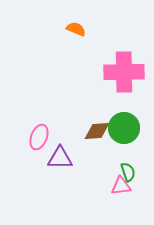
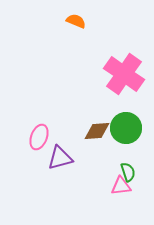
orange semicircle: moved 8 px up
pink cross: moved 2 px down; rotated 36 degrees clockwise
green circle: moved 2 px right
purple triangle: rotated 16 degrees counterclockwise
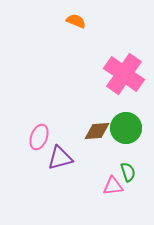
pink triangle: moved 8 px left
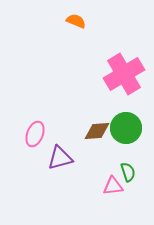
pink cross: rotated 24 degrees clockwise
pink ellipse: moved 4 px left, 3 px up
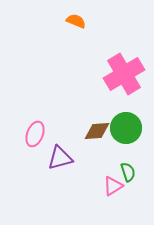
pink triangle: rotated 25 degrees counterclockwise
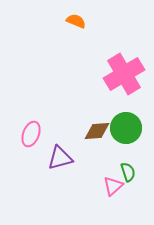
pink ellipse: moved 4 px left
pink triangle: rotated 10 degrees counterclockwise
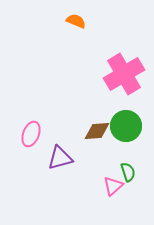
green circle: moved 2 px up
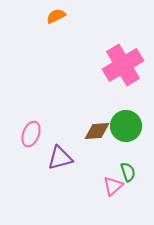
orange semicircle: moved 20 px left, 5 px up; rotated 48 degrees counterclockwise
pink cross: moved 1 px left, 9 px up
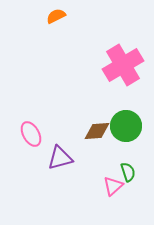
pink ellipse: rotated 50 degrees counterclockwise
